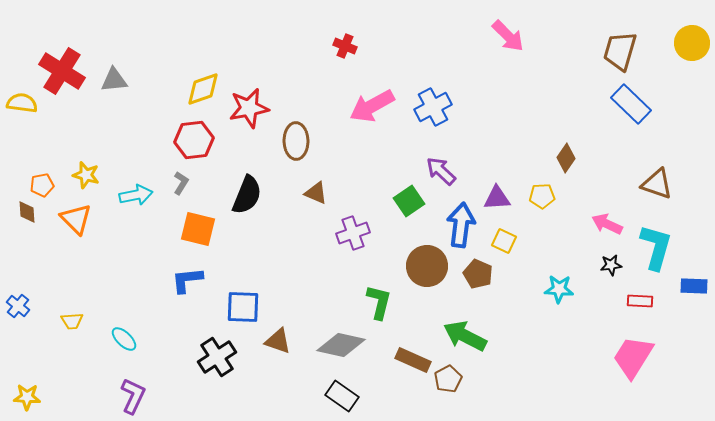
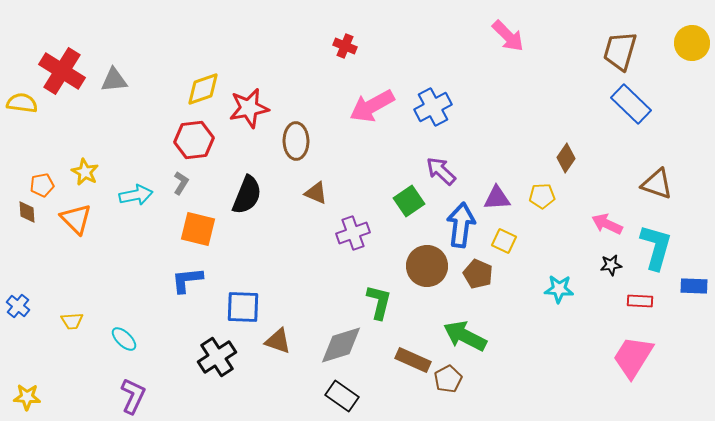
yellow star at (86, 175): moved 1 px left, 3 px up; rotated 12 degrees clockwise
gray diamond at (341, 345): rotated 30 degrees counterclockwise
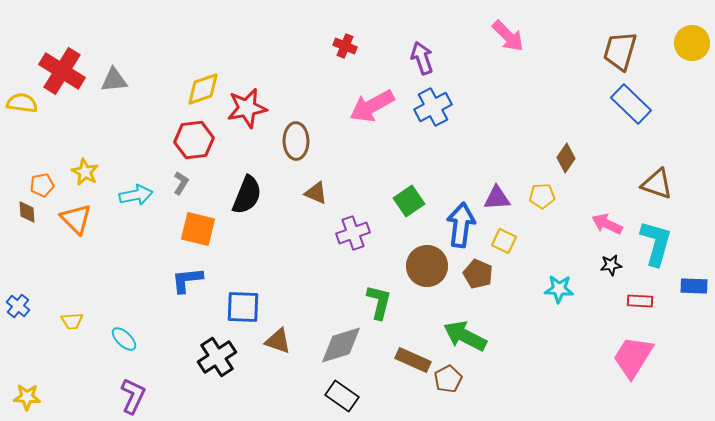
red star at (249, 108): moved 2 px left
purple arrow at (441, 171): moved 19 px left, 113 px up; rotated 28 degrees clockwise
cyan L-shape at (656, 247): moved 4 px up
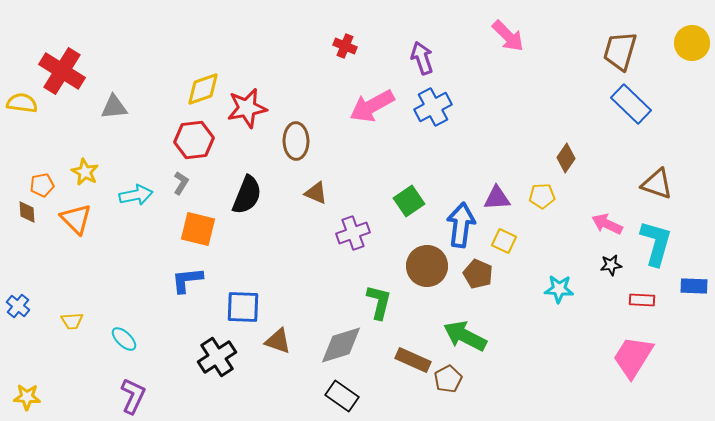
gray triangle at (114, 80): moved 27 px down
red rectangle at (640, 301): moved 2 px right, 1 px up
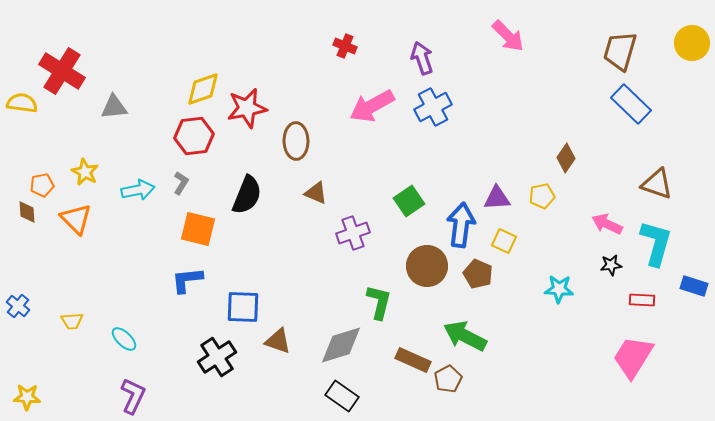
red hexagon at (194, 140): moved 4 px up
cyan arrow at (136, 195): moved 2 px right, 5 px up
yellow pentagon at (542, 196): rotated 10 degrees counterclockwise
blue rectangle at (694, 286): rotated 16 degrees clockwise
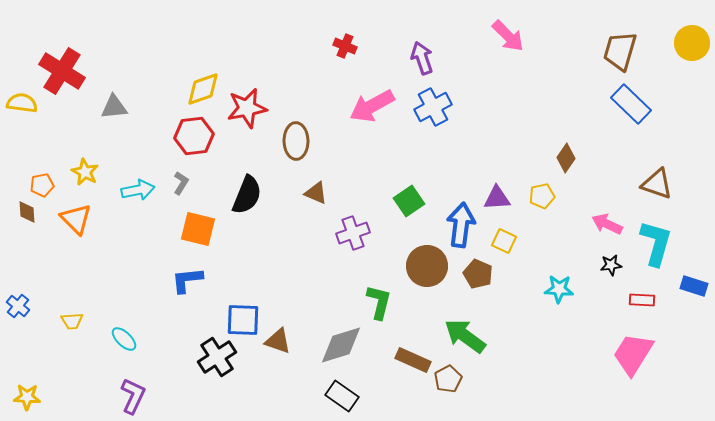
blue square at (243, 307): moved 13 px down
green arrow at (465, 336): rotated 9 degrees clockwise
pink trapezoid at (633, 357): moved 3 px up
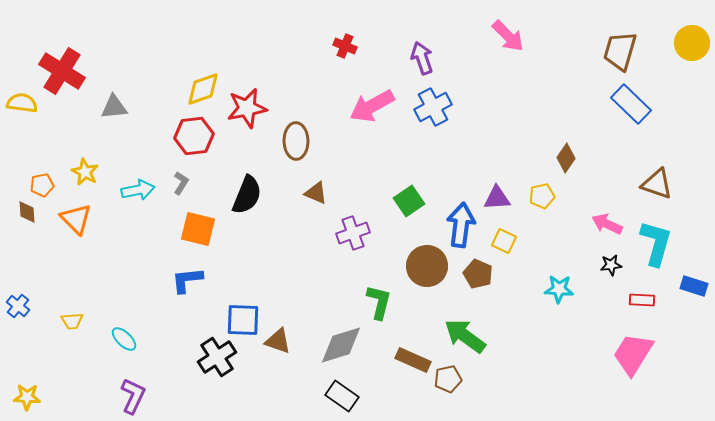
brown pentagon at (448, 379): rotated 16 degrees clockwise
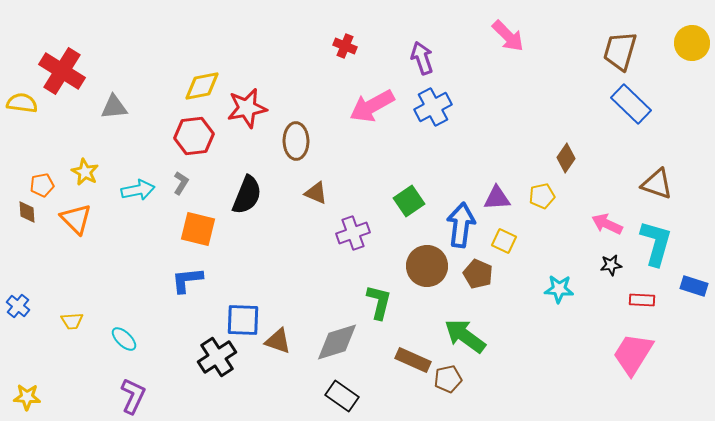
yellow diamond at (203, 89): moved 1 px left, 3 px up; rotated 9 degrees clockwise
gray diamond at (341, 345): moved 4 px left, 3 px up
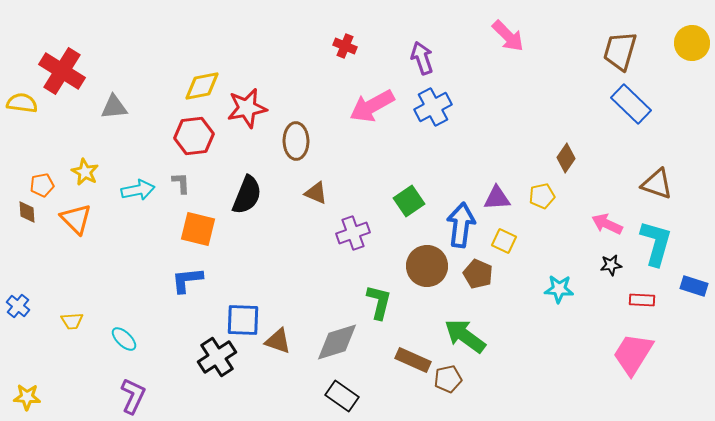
gray L-shape at (181, 183): rotated 35 degrees counterclockwise
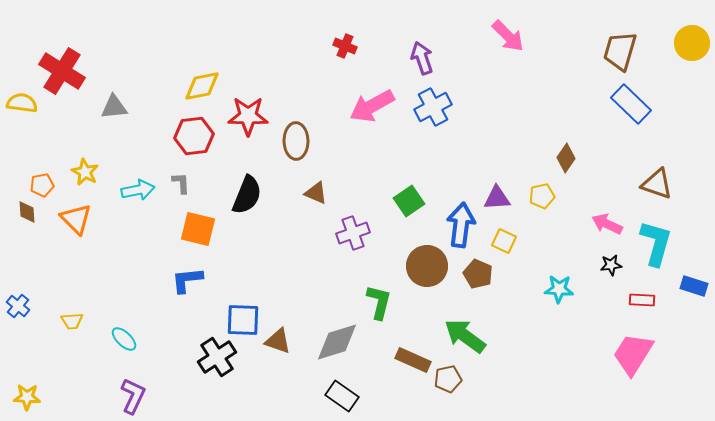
red star at (247, 108): moved 1 px right, 8 px down; rotated 12 degrees clockwise
